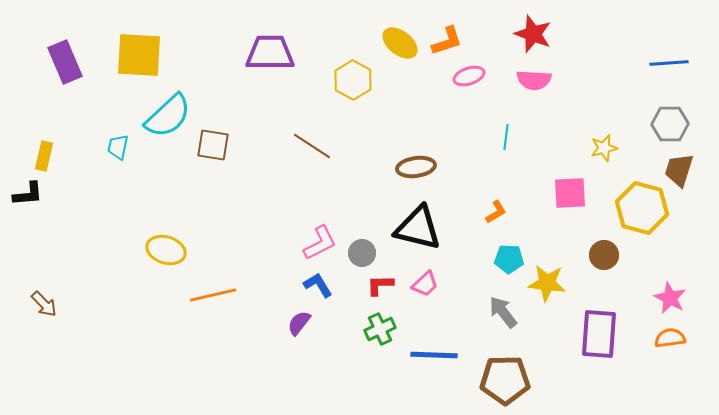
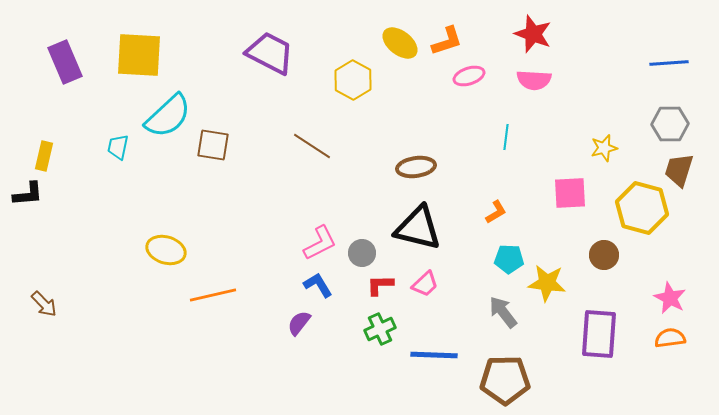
purple trapezoid at (270, 53): rotated 27 degrees clockwise
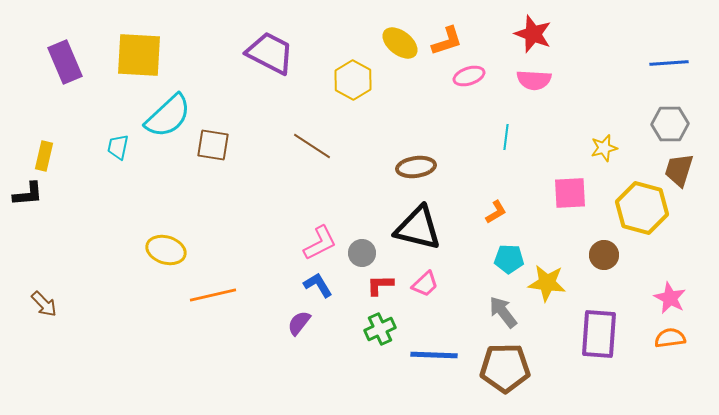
brown pentagon at (505, 380): moved 12 px up
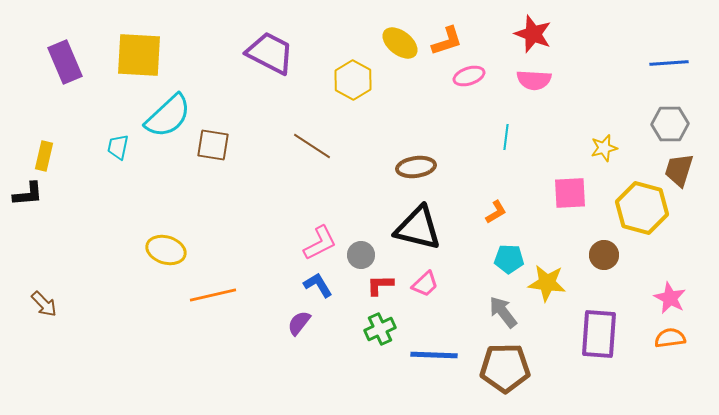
gray circle at (362, 253): moved 1 px left, 2 px down
